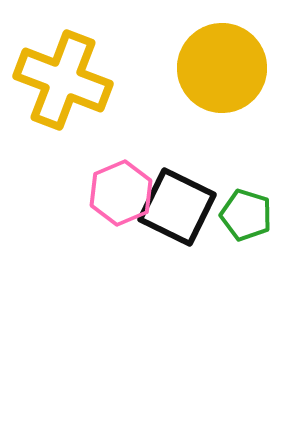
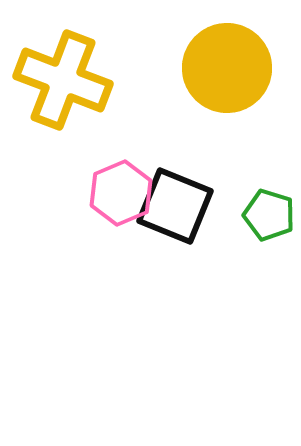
yellow circle: moved 5 px right
black square: moved 2 px left, 1 px up; rotated 4 degrees counterclockwise
green pentagon: moved 23 px right
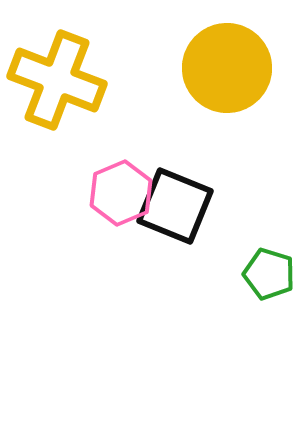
yellow cross: moved 6 px left
green pentagon: moved 59 px down
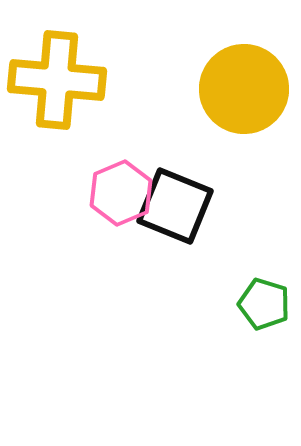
yellow circle: moved 17 px right, 21 px down
yellow cross: rotated 16 degrees counterclockwise
green pentagon: moved 5 px left, 30 px down
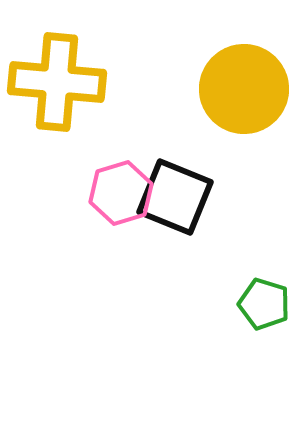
yellow cross: moved 2 px down
pink hexagon: rotated 6 degrees clockwise
black square: moved 9 px up
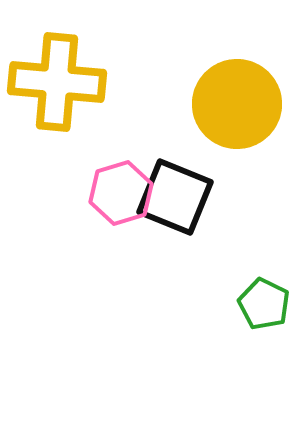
yellow circle: moved 7 px left, 15 px down
green pentagon: rotated 9 degrees clockwise
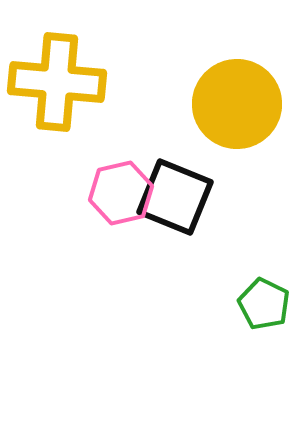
pink hexagon: rotated 4 degrees clockwise
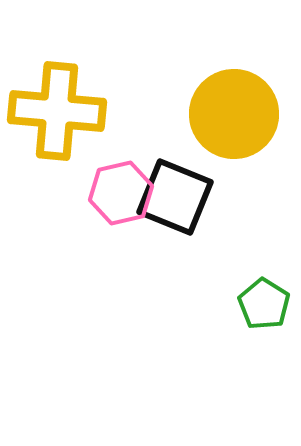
yellow cross: moved 29 px down
yellow circle: moved 3 px left, 10 px down
green pentagon: rotated 6 degrees clockwise
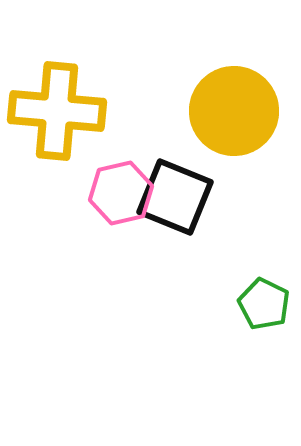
yellow circle: moved 3 px up
green pentagon: rotated 6 degrees counterclockwise
